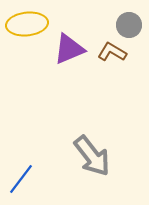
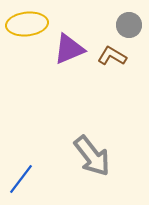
brown L-shape: moved 4 px down
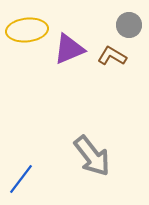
yellow ellipse: moved 6 px down
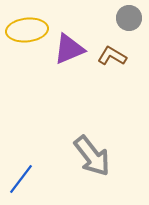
gray circle: moved 7 px up
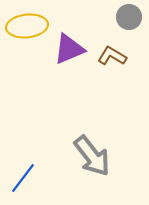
gray circle: moved 1 px up
yellow ellipse: moved 4 px up
blue line: moved 2 px right, 1 px up
